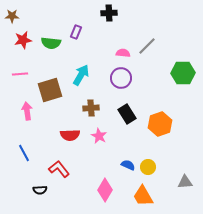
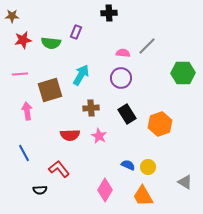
gray triangle: rotated 35 degrees clockwise
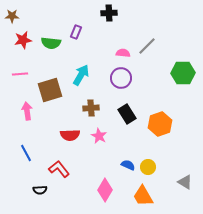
blue line: moved 2 px right
